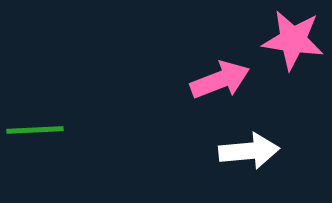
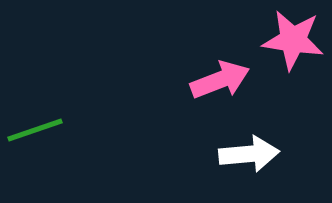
green line: rotated 16 degrees counterclockwise
white arrow: moved 3 px down
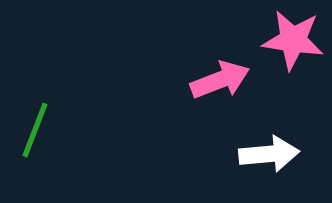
green line: rotated 50 degrees counterclockwise
white arrow: moved 20 px right
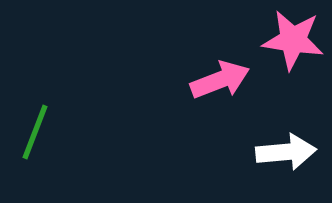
green line: moved 2 px down
white arrow: moved 17 px right, 2 px up
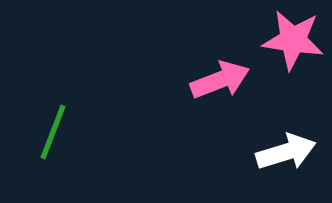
green line: moved 18 px right
white arrow: rotated 12 degrees counterclockwise
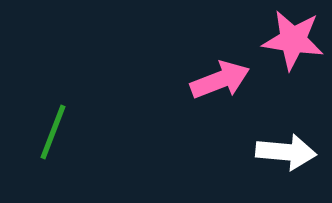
white arrow: rotated 22 degrees clockwise
